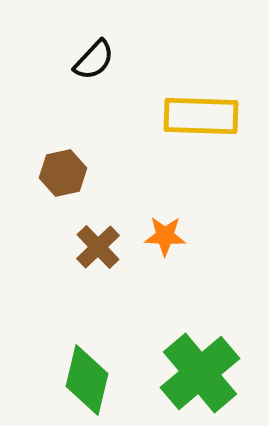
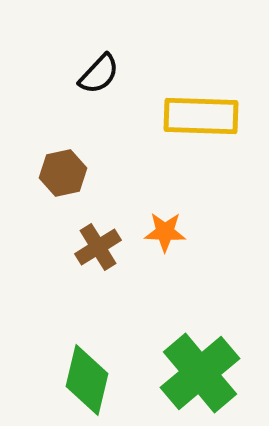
black semicircle: moved 5 px right, 14 px down
orange star: moved 4 px up
brown cross: rotated 12 degrees clockwise
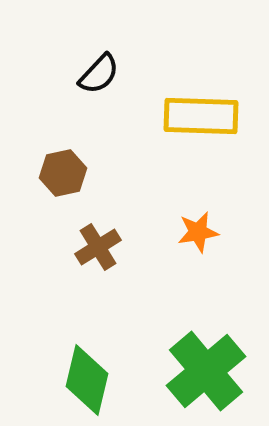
orange star: moved 33 px right; rotated 12 degrees counterclockwise
green cross: moved 6 px right, 2 px up
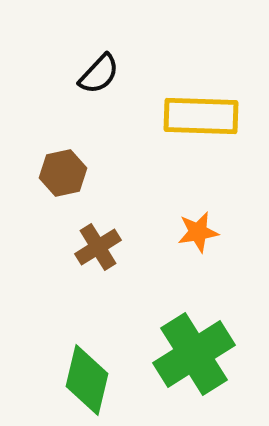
green cross: moved 12 px left, 17 px up; rotated 8 degrees clockwise
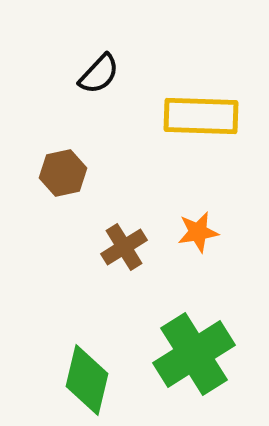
brown cross: moved 26 px right
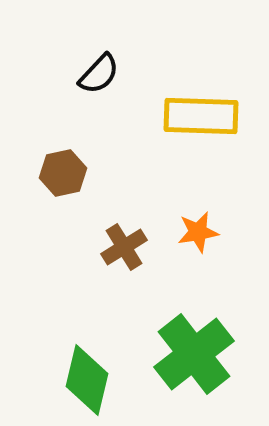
green cross: rotated 6 degrees counterclockwise
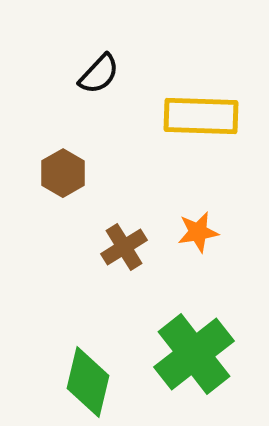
brown hexagon: rotated 18 degrees counterclockwise
green diamond: moved 1 px right, 2 px down
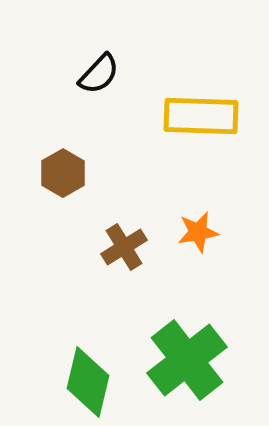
green cross: moved 7 px left, 6 px down
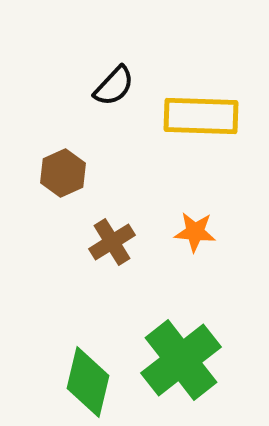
black semicircle: moved 15 px right, 12 px down
brown hexagon: rotated 6 degrees clockwise
orange star: moved 3 px left; rotated 15 degrees clockwise
brown cross: moved 12 px left, 5 px up
green cross: moved 6 px left
